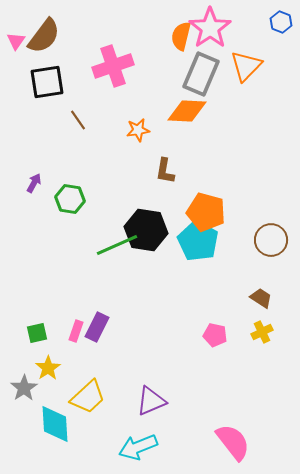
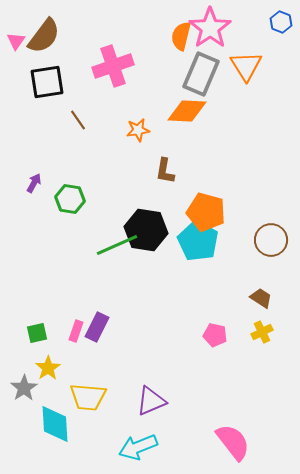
orange triangle: rotated 16 degrees counterclockwise
yellow trapezoid: rotated 48 degrees clockwise
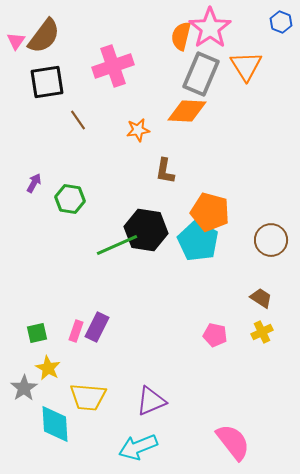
orange pentagon: moved 4 px right
yellow star: rotated 10 degrees counterclockwise
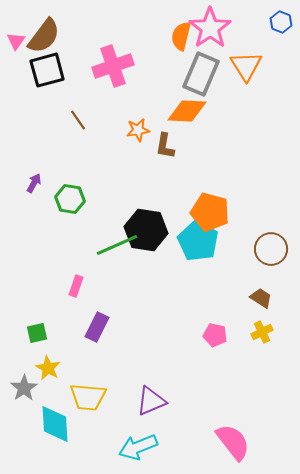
black square: moved 12 px up; rotated 6 degrees counterclockwise
brown L-shape: moved 25 px up
brown circle: moved 9 px down
pink rectangle: moved 45 px up
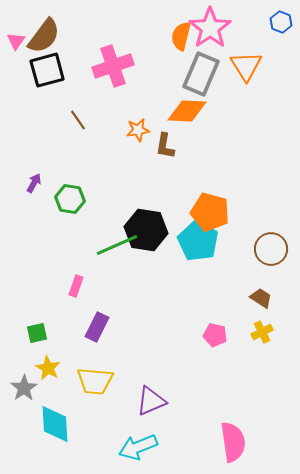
yellow trapezoid: moved 7 px right, 16 px up
pink semicircle: rotated 30 degrees clockwise
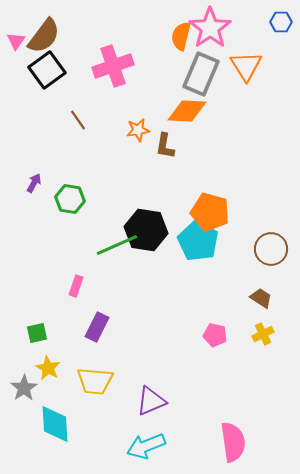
blue hexagon: rotated 20 degrees counterclockwise
black square: rotated 21 degrees counterclockwise
yellow cross: moved 1 px right, 2 px down
cyan arrow: moved 8 px right, 1 px up
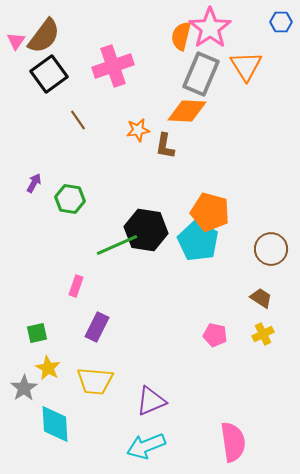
black square: moved 2 px right, 4 px down
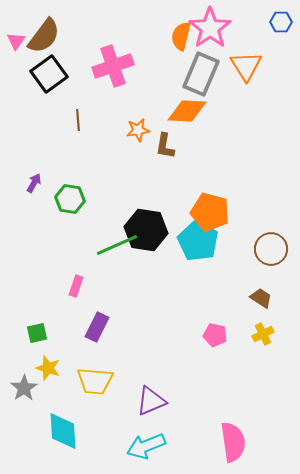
brown line: rotated 30 degrees clockwise
yellow star: rotated 10 degrees counterclockwise
cyan diamond: moved 8 px right, 7 px down
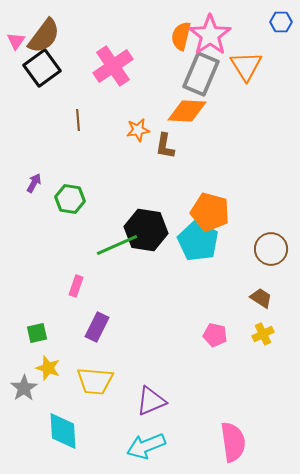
pink star: moved 7 px down
pink cross: rotated 15 degrees counterclockwise
black square: moved 7 px left, 6 px up
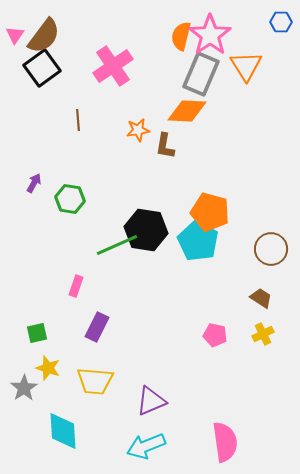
pink triangle: moved 1 px left, 6 px up
pink semicircle: moved 8 px left
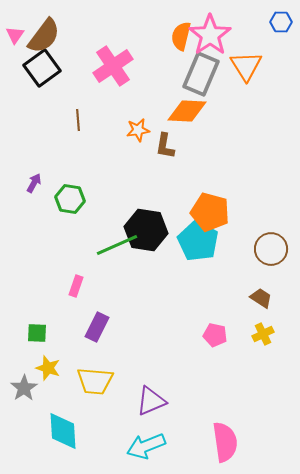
green square: rotated 15 degrees clockwise
